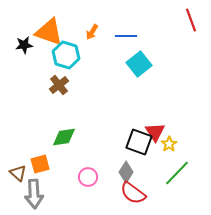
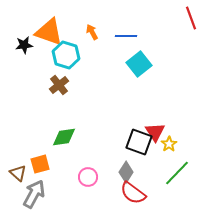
red line: moved 2 px up
orange arrow: rotated 119 degrees clockwise
gray arrow: rotated 148 degrees counterclockwise
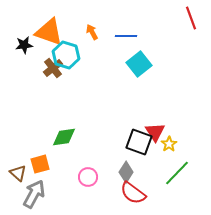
brown cross: moved 6 px left, 17 px up
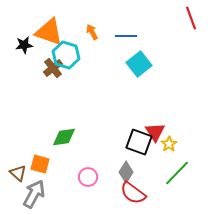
orange square: rotated 30 degrees clockwise
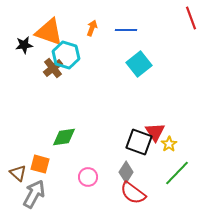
orange arrow: moved 4 px up; rotated 49 degrees clockwise
blue line: moved 6 px up
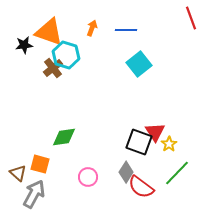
red semicircle: moved 8 px right, 6 px up
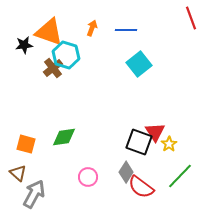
orange square: moved 14 px left, 20 px up
green line: moved 3 px right, 3 px down
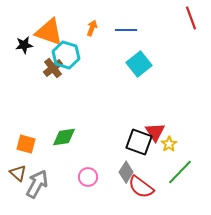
green line: moved 4 px up
gray arrow: moved 3 px right, 10 px up
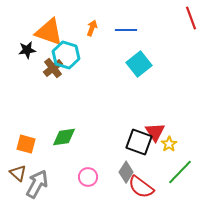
black star: moved 3 px right, 5 px down
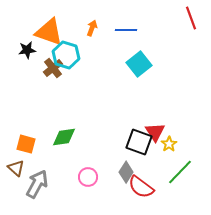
brown triangle: moved 2 px left, 5 px up
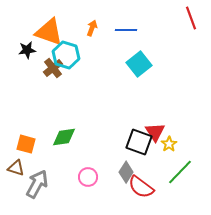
brown triangle: rotated 24 degrees counterclockwise
